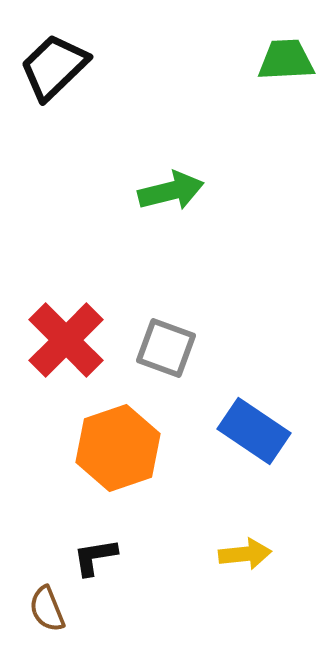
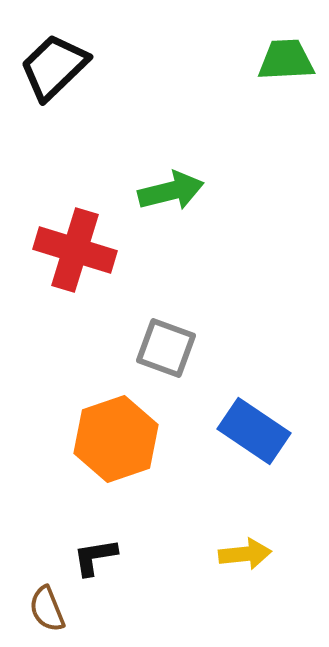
red cross: moved 9 px right, 90 px up; rotated 28 degrees counterclockwise
orange hexagon: moved 2 px left, 9 px up
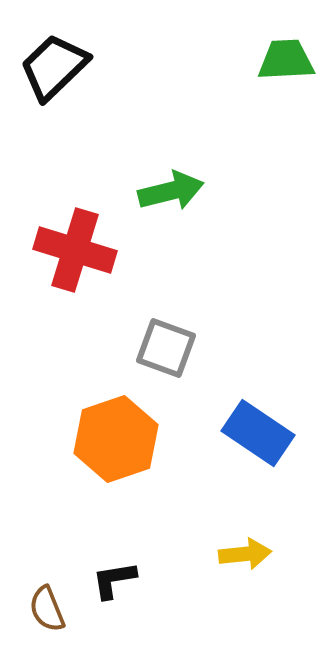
blue rectangle: moved 4 px right, 2 px down
black L-shape: moved 19 px right, 23 px down
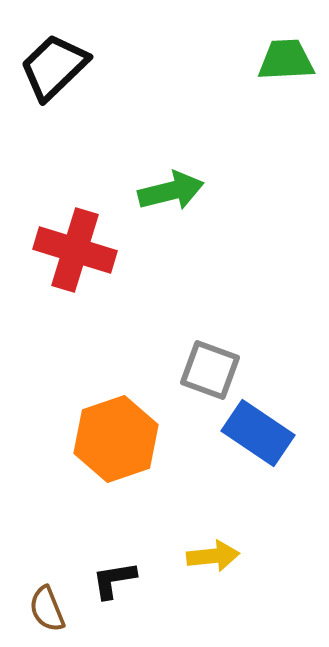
gray square: moved 44 px right, 22 px down
yellow arrow: moved 32 px left, 2 px down
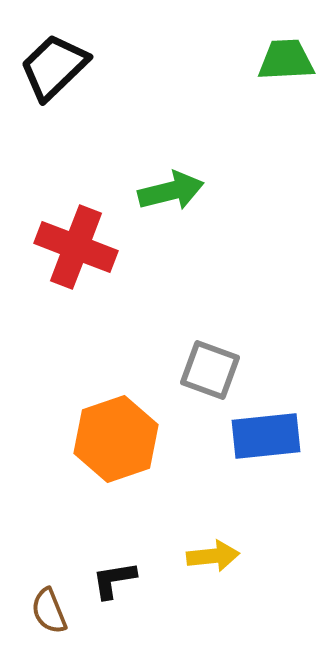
red cross: moved 1 px right, 3 px up; rotated 4 degrees clockwise
blue rectangle: moved 8 px right, 3 px down; rotated 40 degrees counterclockwise
brown semicircle: moved 2 px right, 2 px down
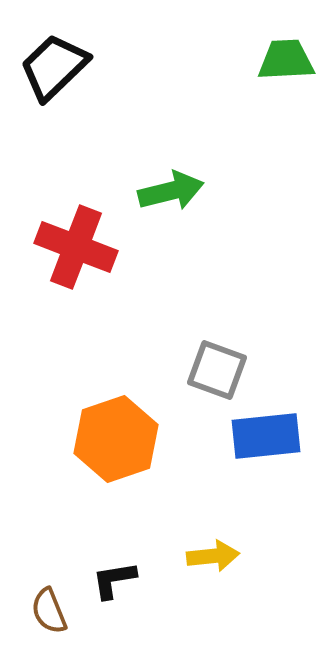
gray square: moved 7 px right
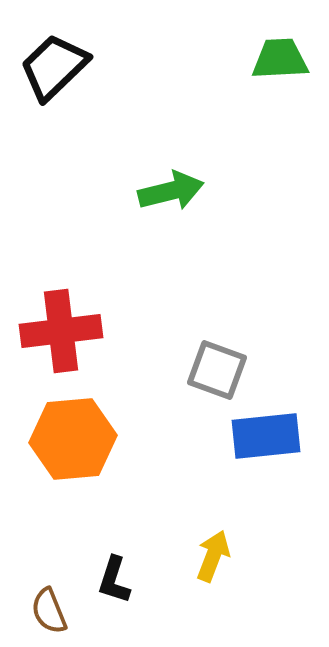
green trapezoid: moved 6 px left, 1 px up
red cross: moved 15 px left, 84 px down; rotated 28 degrees counterclockwise
orange hexagon: moved 43 px left; rotated 14 degrees clockwise
yellow arrow: rotated 63 degrees counterclockwise
black L-shape: rotated 63 degrees counterclockwise
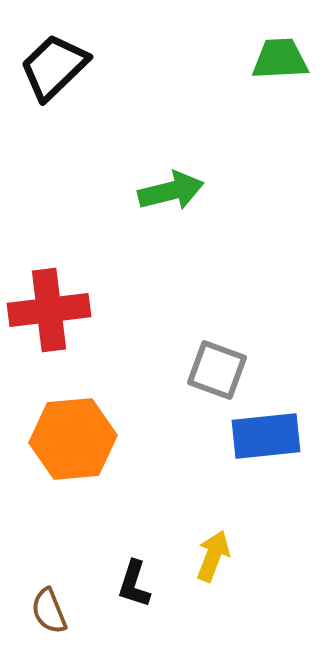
red cross: moved 12 px left, 21 px up
black L-shape: moved 20 px right, 4 px down
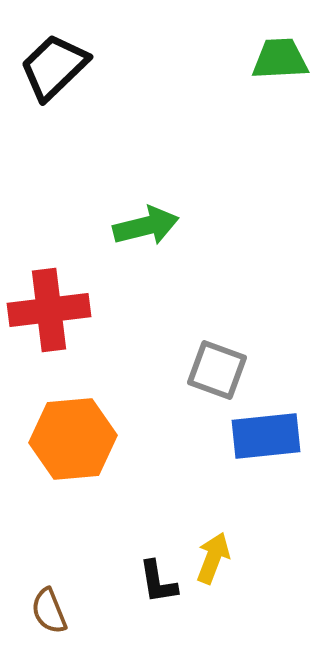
green arrow: moved 25 px left, 35 px down
yellow arrow: moved 2 px down
black L-shape: moved 24 px right, 2 px up; rotated 27 degrees counterclockwise
